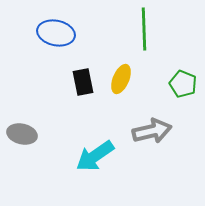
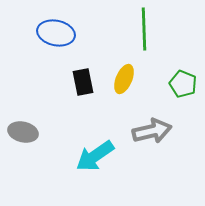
yellow ellipse: moved 3 px right
gray ellipse: moved 1 px right, 2 px up
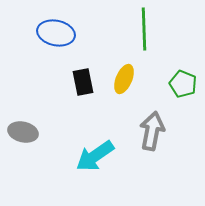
gray arrow: rotated 66 degrees counterclockwise
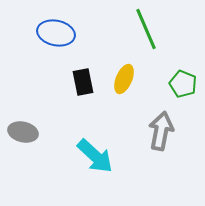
green line: moved 2 px right; rotated 21 degrees counterclockwise
gray arrow: moved 9 px right
cyan arrow: rotated 102 degrees counterclockwise
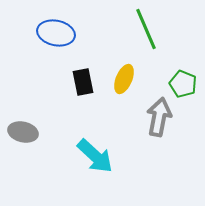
gray arrow: moved 2 px left, 14 px up
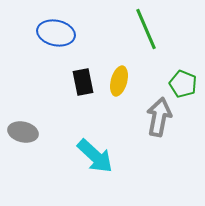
yellow ellipse: moved 5 px left, 2 px down; rotated 8 degrees counterclockwise
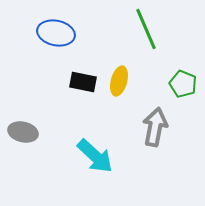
black rectangle: rotated 68 degrees counterclockwise
gray arrow: moved 4 px left, 10 px down
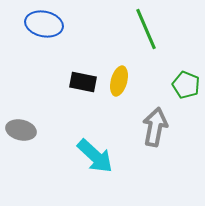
blue ellipse: moved 12 px left, 9 px up
green pentagon: moved 3 px right, 1 px down
gray ellipse: moved 2 px left, 2 px up
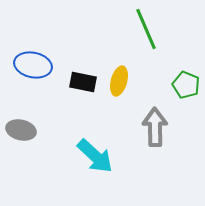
blue ellipse: moved 11 px left, 41 px down
gray arrow: rotated 12 degrees counterclockwise
